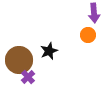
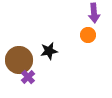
black star: rotated 12 degrees clockwise
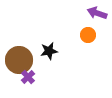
purple arrow: moved 3 px right; rotated 114 degrees clockwise
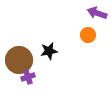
purple cross: rotated 24 degrees clockwise
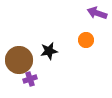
orange circle: moved 2 px left, 5 px down
purple cross: moved 2 px right, 2 px down
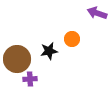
orange circle: moved 14 px left, 1 px up
brown circle: moved 2 px left, 1 px up
purple cross: rotated 16 degrees clockwise
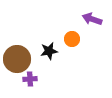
purple arrow: moved 5 px left, 6 px down
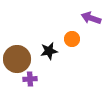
purple arrow: moved 1 px left, 1 px up
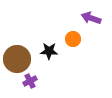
orange circle: moved 1 px right
black star: rotated 12 degrees clockwise
purple cross: moved 2 px down; rotated 24 degrees counterclockwise
